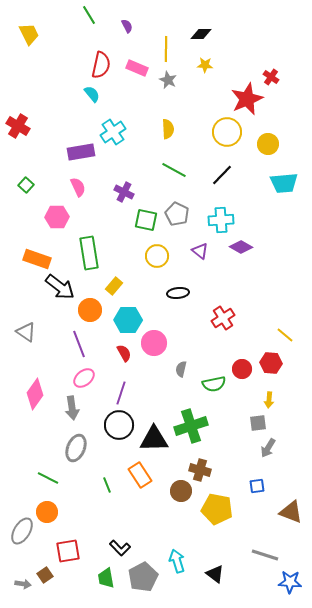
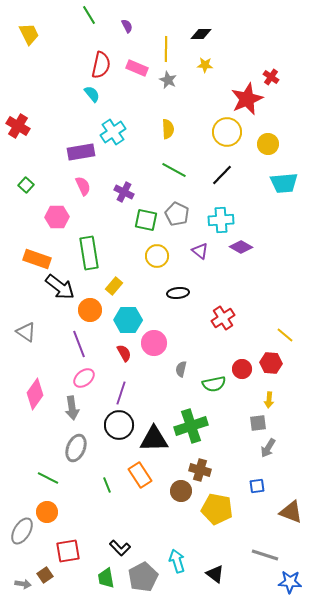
pink semicircle at (78, 187): moved 5 px right, 1 px up
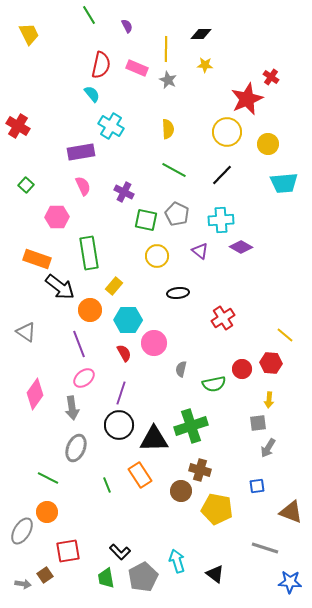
cyan cross at (113, 132): moved 2 px left, 6 px up; rotated 25 degrees counterclockwise
black L-shape at (120, 548): moved 4 px down
gray line at (265, 555): moved 7 px up
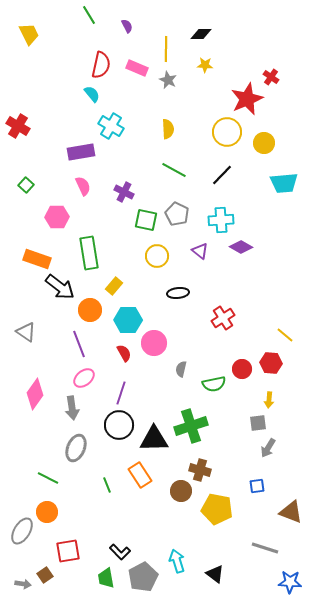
yellow circle at (268, 144): moved 4 px left, 1 px up
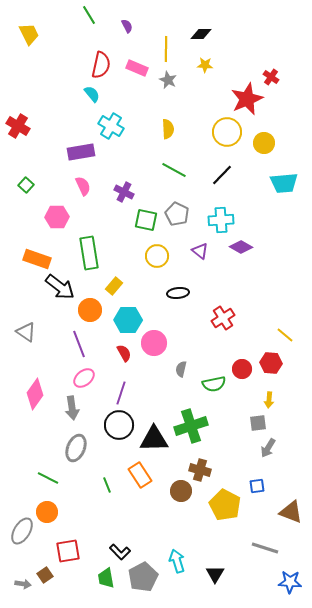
yellow pentagon at (217, 509): moved 8 px right, 4 px up; rotated 16 degrees clockwise
black triangle at (215, 574): rotated 24 degrees clockwise
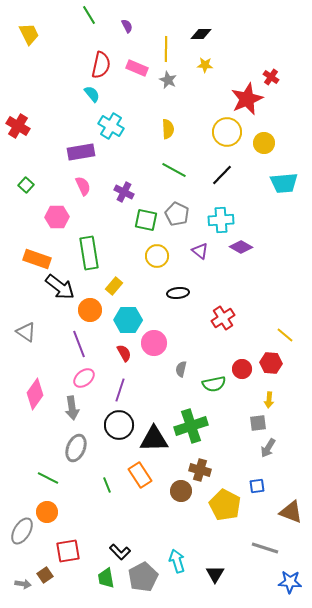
purple line at (121, 393): moved 1 px left, 3 px up
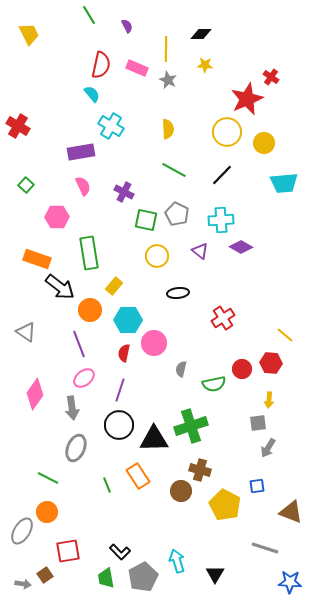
red semicircle at (124, 353): rotated 138 degrees counterclockwise
orange rectangle at (140, 475): moved 2 px left, 1 px down
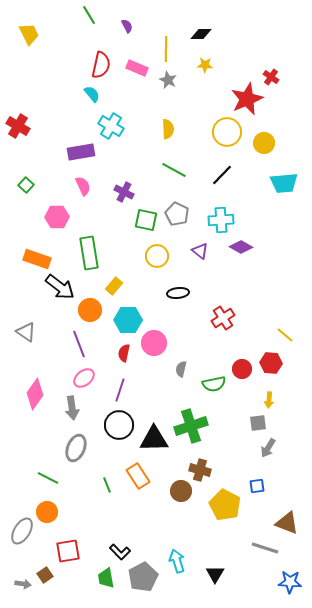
brown triangle at (291, 512): moved 4 px left, 11 px down
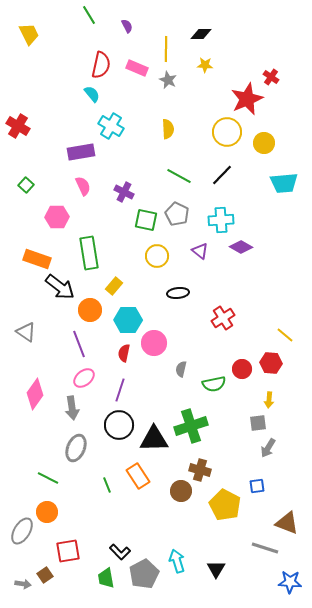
green line at (174, 170): moved 5 px right, 6 px down
black triangle at (215, 574): moved 1 px right, 5 px up
gray pentagon at (143, 577): moved 1 px right, 3 px up
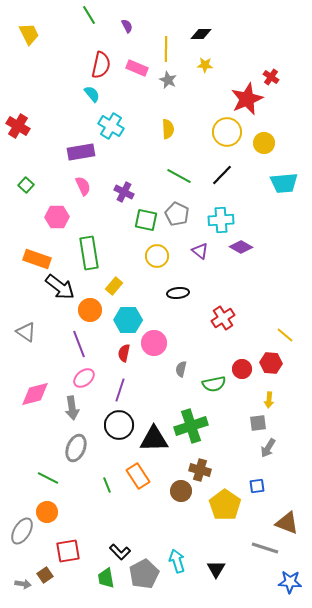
pink diamond at (35, 394): rotated 40 degrees clockwise
yellow pentagon at (225, 505): rotated 8 degrees clockwise
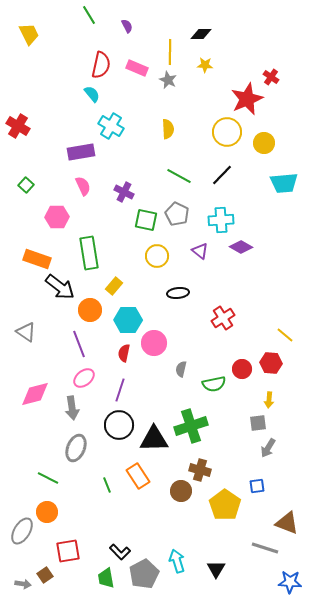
yellow line at (166, 49): moved 4 px right, 3 px down
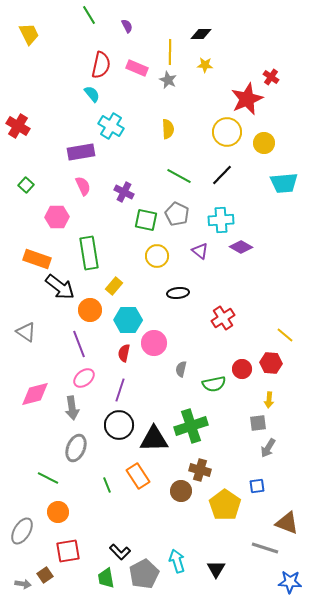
orange circle at (47, 512): moved 11 px right
